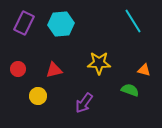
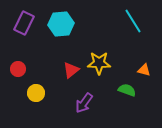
red triangle: moved 17 px right; rotated 24 degrees counterclockwise
green semicircle: moved 3 px left
yellow circle: moved 2 px left, 3 px up
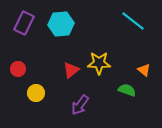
cyan line: rotated 20 degrees counterclockwise
orange triangle: rotated 24 degrees clockwise
purple arrow: moved 4 px left, 2 px down
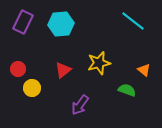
purple rectangle: moved 1 px left, 1 px up
yellow star: rotated 15 degrees counterclockwise
red triangle: moved 8 px left
yellow circle: moved 4 px left, 5 px up
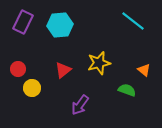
cyan hexagon: moved 1 px left, 1 px down
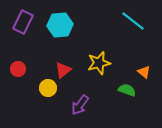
orange triangle: moved 2 px down
yellow circle: moved 16 px right
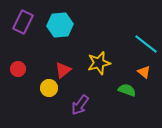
cyan line: moved 13 px right, 23 px down
yellow circle: moved 1 px right
